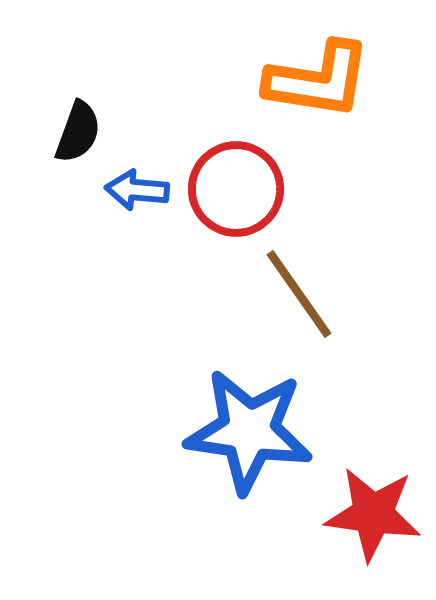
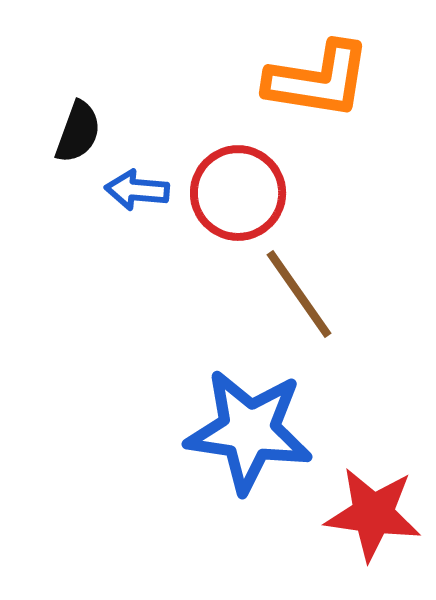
red circle: moved 2 px right, 4 px down
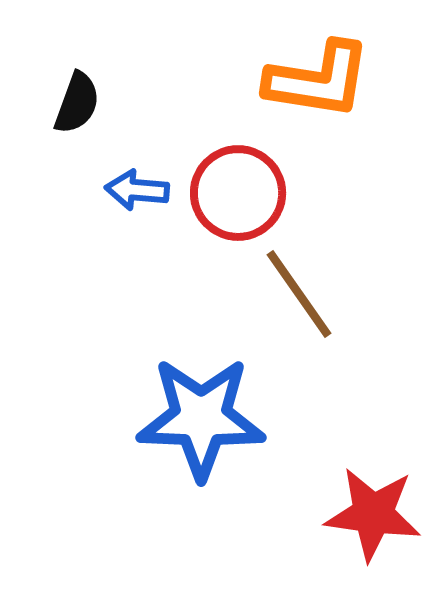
black semicircle: moved 1 px left, 29 px up
blue star: moved 48 px left, 13 px up; rotated 6 degrees counterclockwise
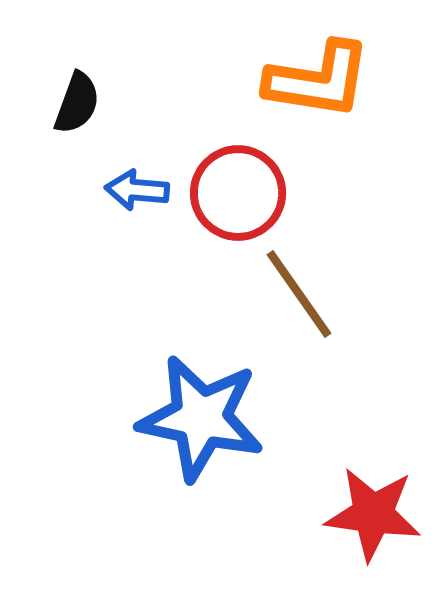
blue star: rotated 10 degrees clockwise
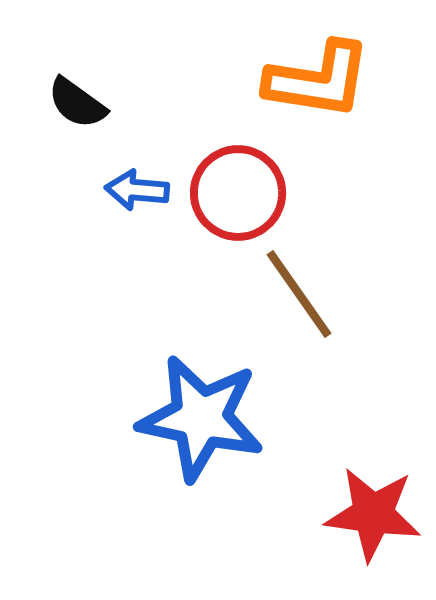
black semicircle: rotated 106 degrees clockwise
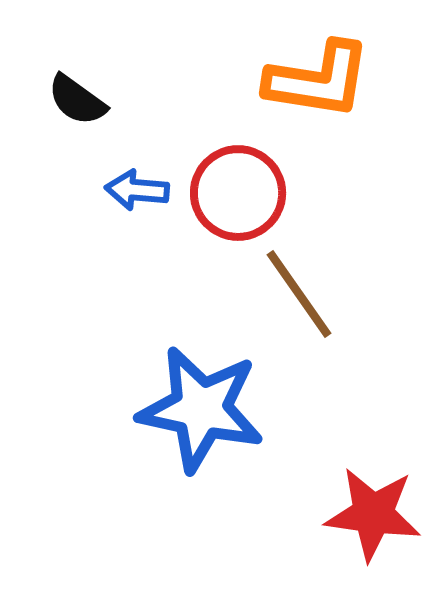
black semicircle: moved 3 px up
blue star: moved 9 px up
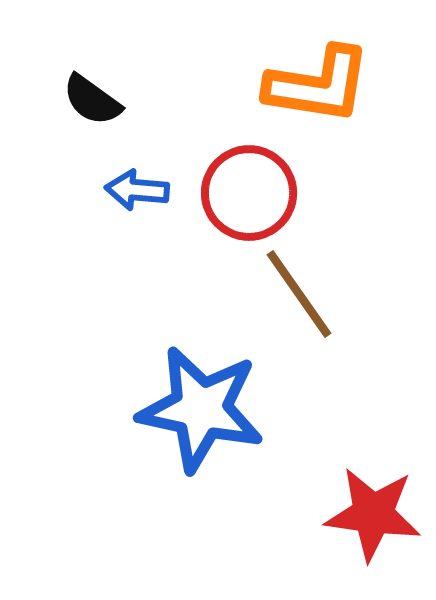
orange L-shape: moved 5 px down
black semicircle: moved 15 px right
red circle: moved 11 px right
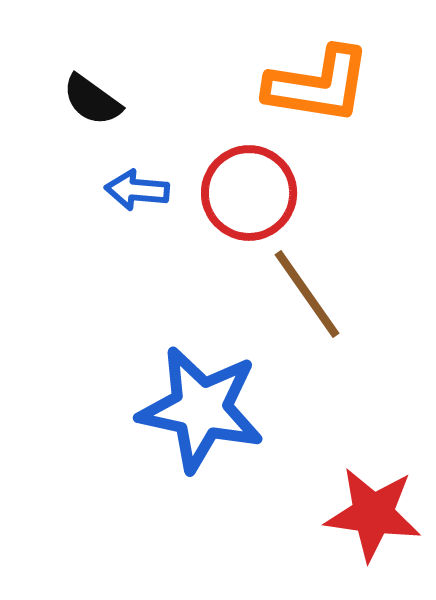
brown line: moved 8 px right
